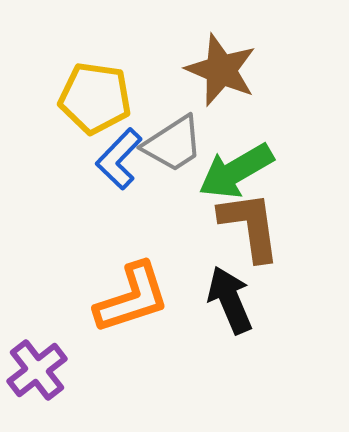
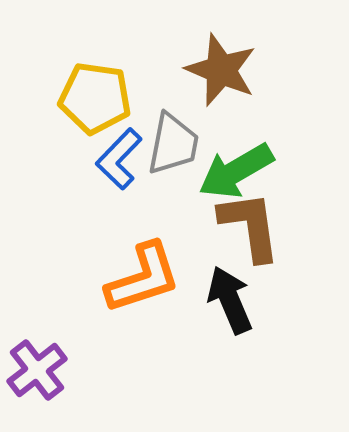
gray trapezoid: rotated 46 degrees counterclockwise
orange L-shape: moved 11 px right, 20 px up
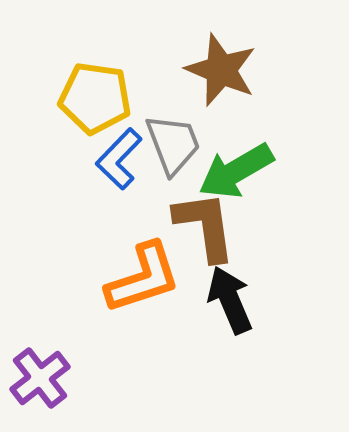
gray trapezoid: rotated 32 degrees counterclockwise
brown L-shape: moved 45 px left
purple cross: moved 3 px right, 8 px down
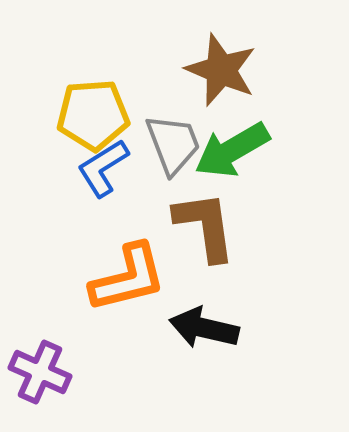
yellow pentagon: moved 2 px left, 17 px down; rotated 12 degrees counterclockwise
blue L-shape: moved 16 px left, 9 px down; rotated 14 degrees clockwise
green arrow: moved 4 px left, 21 px up
orange L-shape: moved 15 px left; rotated 4 degrees clockwise
black arrow: moved 26 px left, 28 px down; rotated 54 degrees counterclockwise
purple cross: moved 6 px up; rotated 28 degrees counterclockwise
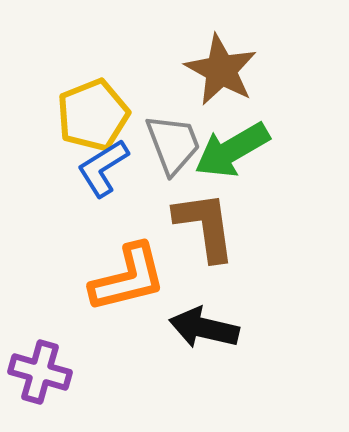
brown star: rotated 6 degrees clockwise
yellow pentagon: rotated 18 degrees counterclockwise
purple cross: rotated 8 degrees counterclockwise
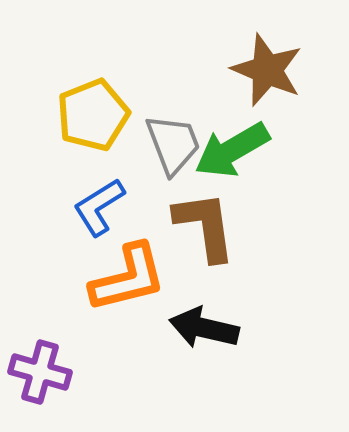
brown star: moved 46 px right; rotated 6 degrees counterclockwise
blue L-shape: moved 4 px left, 39 px down
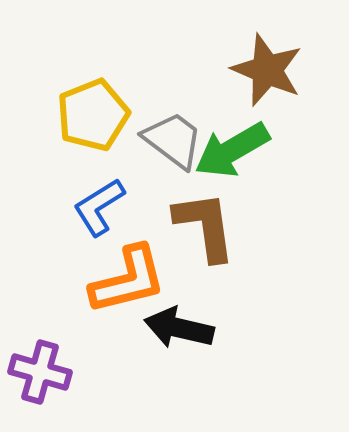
gray trapezoid: moved 4 px up; rotated 32 degrees counterclockwise
orange L-shape: moved 2 px down
black arrow: moved 25 px left
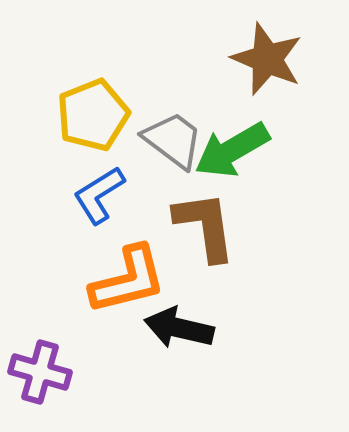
brown star: moved 11 px up
blue L-shape: moved 12 px up
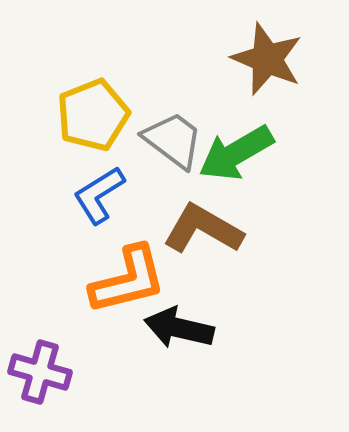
green arrow: moved 4 px right, 3 px down
brown L-shape: moved 2 px left, 3 px down; rotated 52 degrees counterclockwise
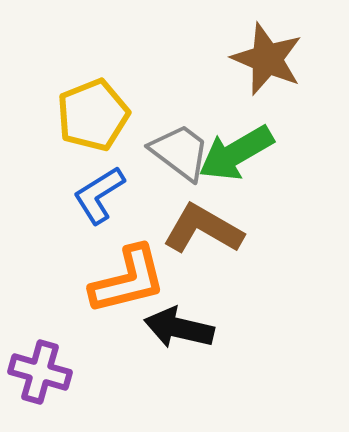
gray trapezoid: moved 7 px right, 12 px down
